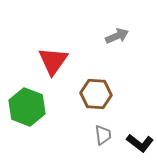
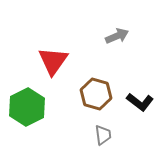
brown hexagon: rotated 12 degrees clockwise
green hexagon: rotated 12 degrees clockwise
black L-shape: moved 41 px up
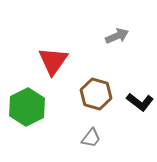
gray trapezoid: moved 12 px left, 3 px down; rotated 45 degrees clockwise
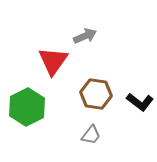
gray arrow: moved 32 px left
brown hexagon: rotated 8 degrees counterclockwise
gray trapezoid: moved 3 px up
